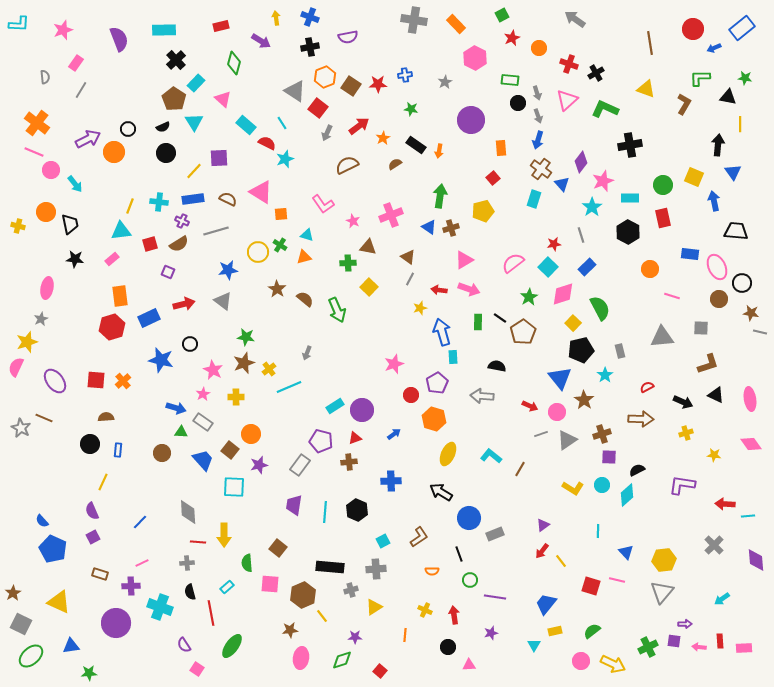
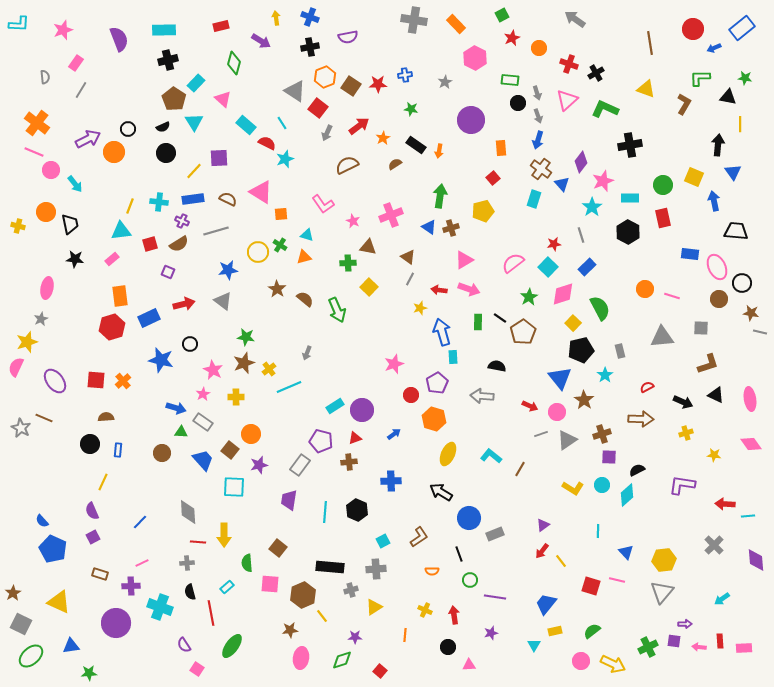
black cross at (176, 60): moved 8 px left; rotated 30 degrees clockwise
orange circle at (650, 269): moved 5 px left, 20 px down
purple trapezoid at (294, 505): moved 5 px left, 5 px up
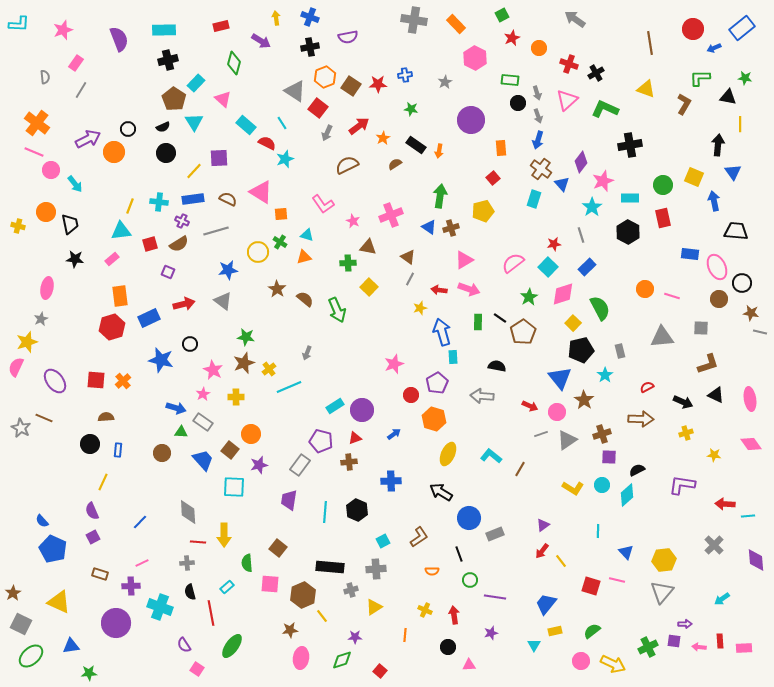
green cross at (280, 245): moved 3 px up
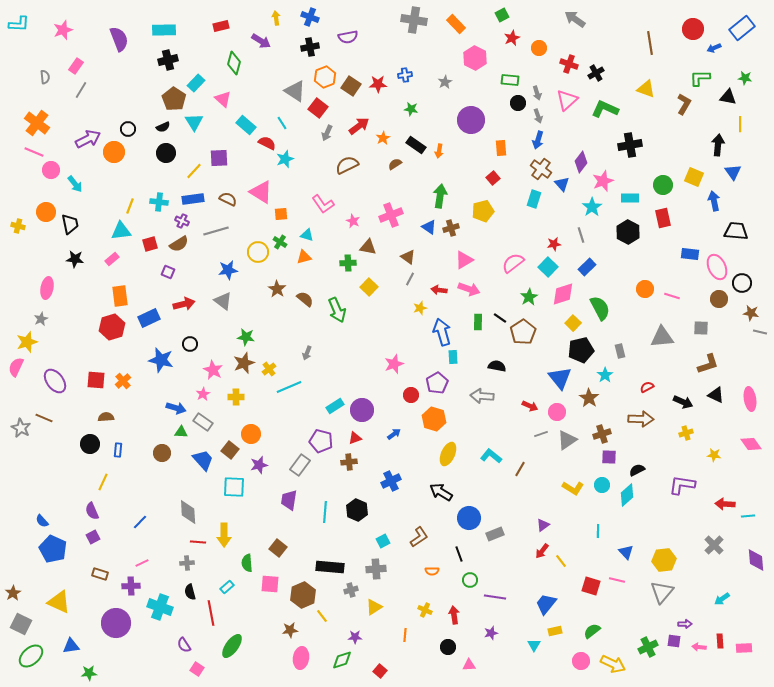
pink rectangle at (76, 63): moved 3 px down
brown star at (584, 400): moved 5 px right, 2 px up
blue cross at (391, 481): rotated 24 degrees counterclockwise
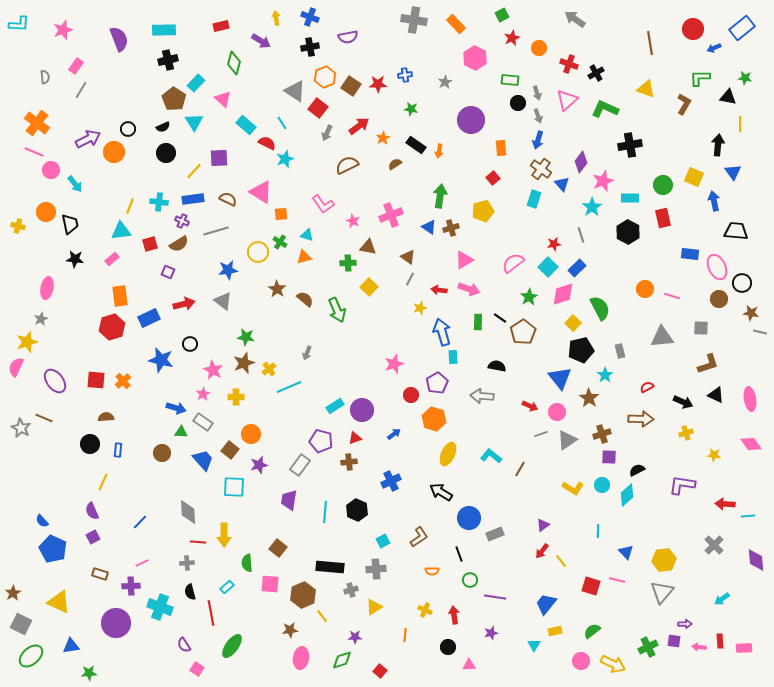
blue rectangle at (587, 267): moved 10 px left, 1 px down
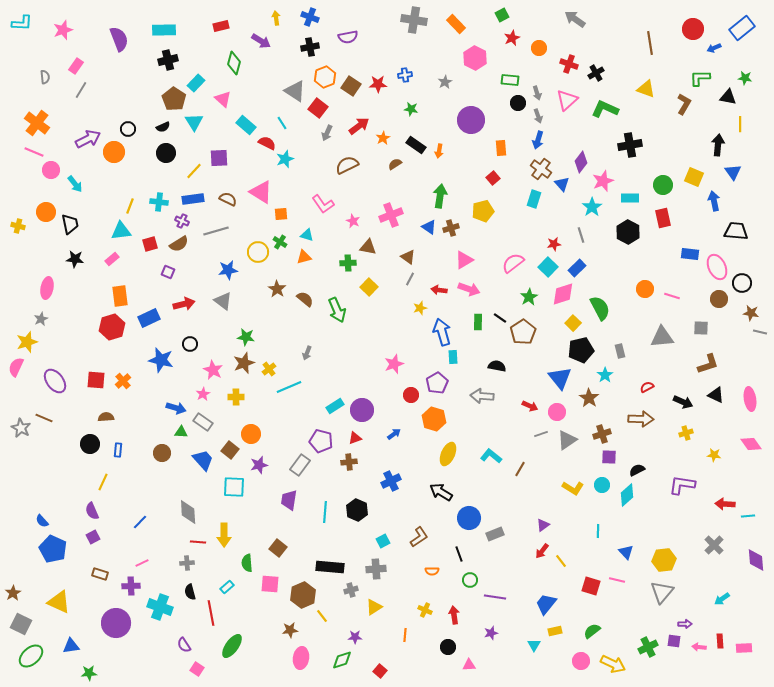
cyan L-shape at (19, 24): moved 3 px right, 1 px up
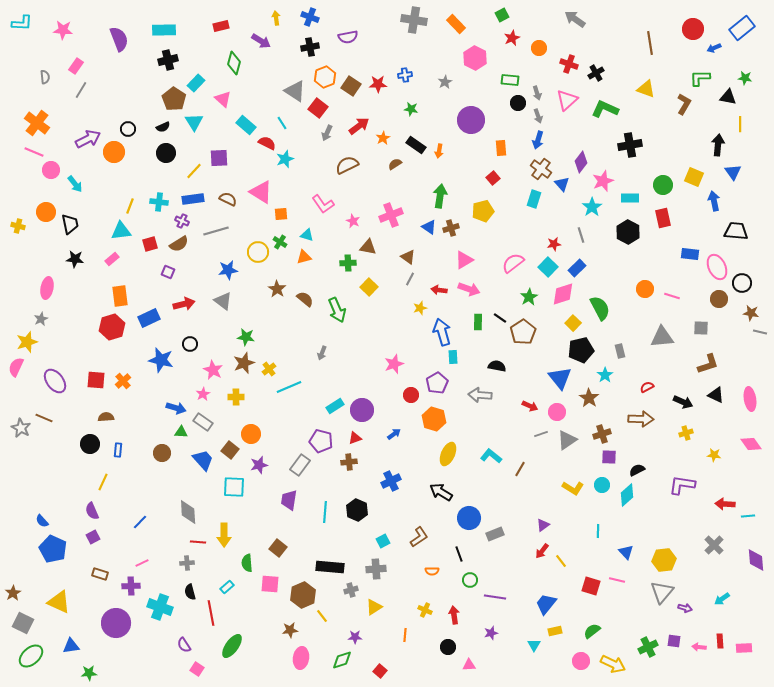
pink star at (63, 30): rotated 24 degrees clockwise
gray arrow at (307, 353): moved 15 px right
gray arrow at (482, 396): moved 2 px left, 1 px up
gray square at (21, 624): moved 2 px right, 1 px up
purple arrow at (685, 624): moved 16 px up; rotated 16 degrees clockwise
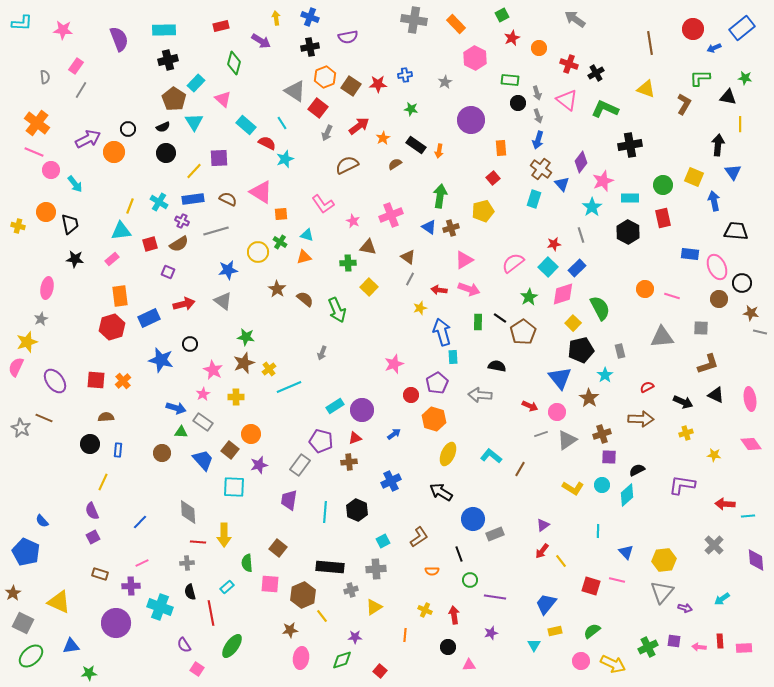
pink triangle at (567, 100): rotated 40 degrees counterclockwise
cyan cross at (159, 202): rotated 24 degrees clockwise
blue circle at (469, 518): moved 4 px right, 1 px down
blue pentagon at (53, 549): moved 27 px left, 3 px down
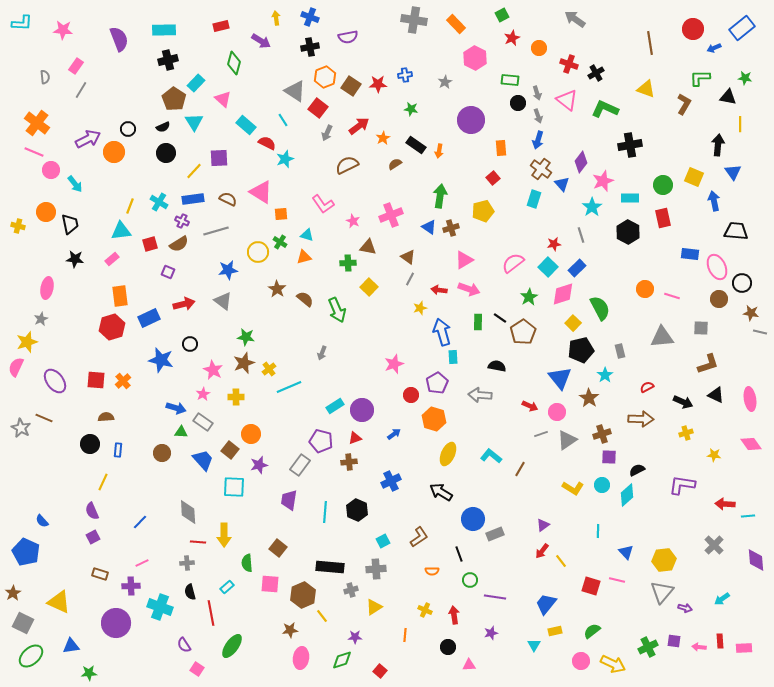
cyan line at (282, 123): moved 1 px right, 3 px up
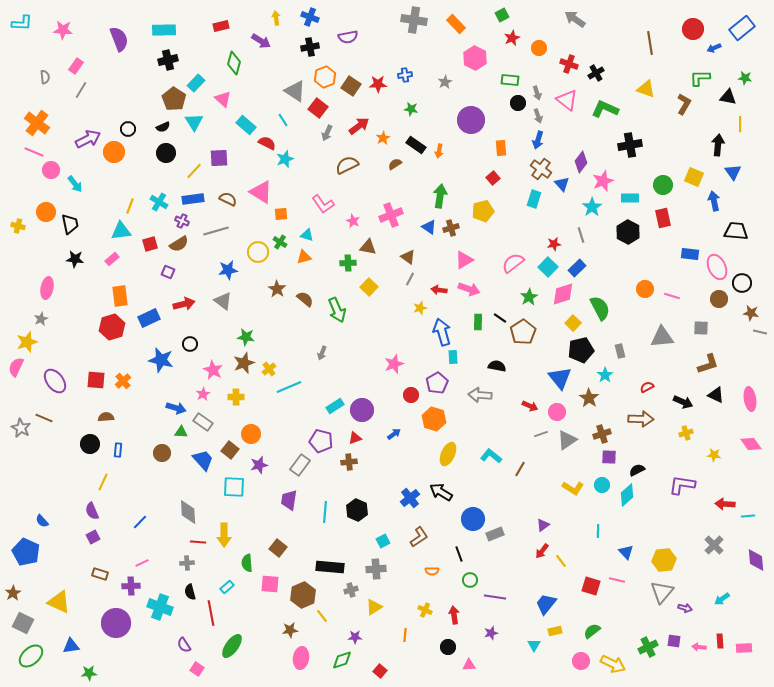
blue cross at (391, 481): moved 19 px right, 17 px down; rotated 12 degrees counterclockwise
